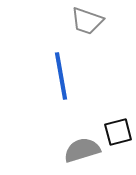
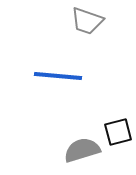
blue line: moved 3 px left; rotated 75 degrees counterclockwise
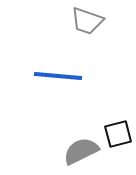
black square: moved 2 px down
gray semicircle: moved 1 px left, 1 px down; rotated 9 degrees counterclockwise
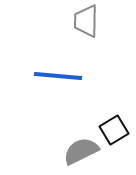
gray trapezoid: moved 1 px left; rotated 72 degrees clockwise
black square: moved 4 px left, 4 px up; rotated 16 degrees counterclockwise
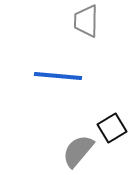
black square: moved 2 px left, 2 px up
gray semicircle: moved 3 px left; rotated 24 degrees counterclockwise
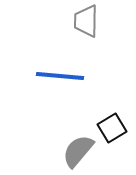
blue line: moved 2 px right
